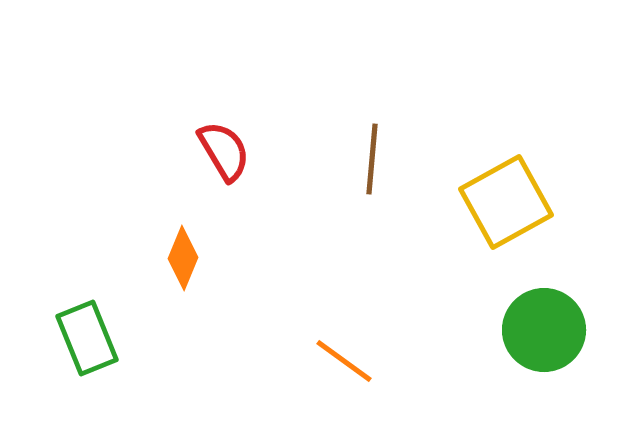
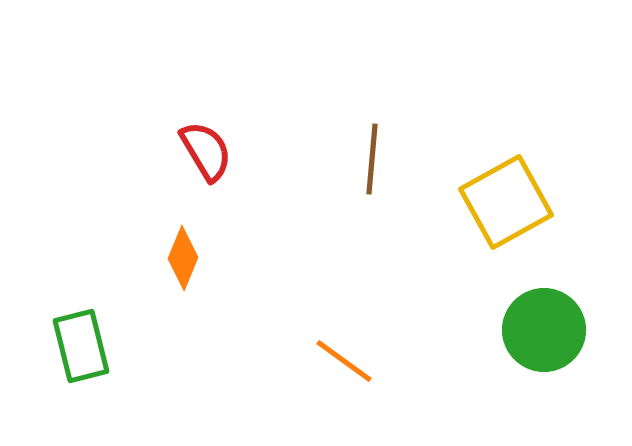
red semicircle: moved 18 px left
green rectangle: moved 6 px left, 8 px down; rotated 8 degrees clockwise
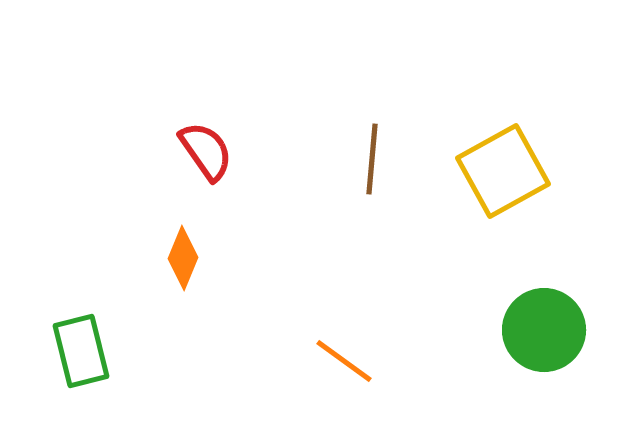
red semicircle: rotated 4 degrees counterclockwise
yellow square: moved 3 px left, 31 px up
green rectangle: moved 5 px down
